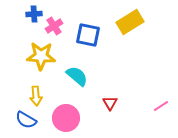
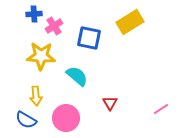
blue square: moved 1 px right, 3 px down
pink line: moved 3 px down
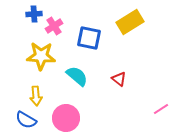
red triangle: moved 9 px right, 24 px up; rotated 21 degrees counterclockwise
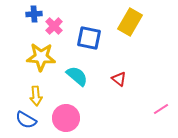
yellow rectangle: rotated 28 degrees counterclockwise
pink cross: rotated 12 degrees counterclockwise
yellow star: moved 1 px down
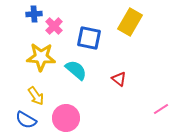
cyan semicircle: moved 1 px left, 6 px up
yellow arrow: rotated 30 degrees counterclockwise
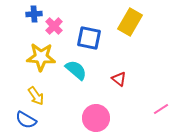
pink circle: moved 30 px right
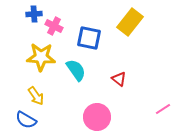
yellow rectangle: rotated 8 degrees clockwise
pink cross: rotated 18 degrees counterclockwise
cyan semicircle: rotated 15 degrees clockwise
pink line: moved 2 px right
pink circle: moved 1 px right, 1 px up
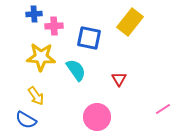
pink cross: rotated 30 degrees counterclockwise
red triangle: rotated 21 degrees clockwise
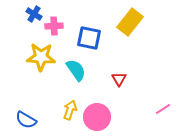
blue cross: rotated 35 degrees clockwise
yellow arrow: moved 34 px right, 14 px down; rotated 126 degrees counterclockwise
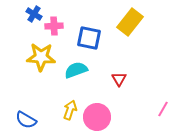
cyan semicircle: rotated 75 degrees counterclockwise
pink line: rotated 28 degrees counterclockwise
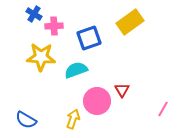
yellow rectangle: rotated 16 degrees clockwise
blue square: rotated 30 degrees counterclockwise
red triangle: moved 3 px right, 11 px down
yellow arrow: moved 3 px right, 9 px down
pink circle: moved 16 px up
